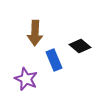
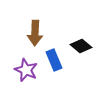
black diamond: moved 1 px right
purple star: moved 9 px up
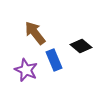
brown arrow: rotated 140 degrees clockwise
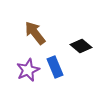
blue rectangle: moved 1 px right, 7 px down
purple star: moved 2 px right; rotated 25 degrees clockwise
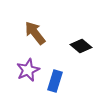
blue rectangle: moved 14 px down; rotated 40 degrees clockwise
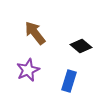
blue rectangle: moved 14 px right
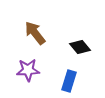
black diamond: moved 1 px left, 1 px down; rotated 10 degrees clockwise
purple star: rotated 20 degrees clockwise
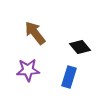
blue rectangle: moved 4 px up
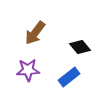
brown arrow: rotated 105 degrees counterclockwise
blue rectangle: rotated 35 degrees clockwise
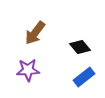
blue rectangle: moved 15 px right
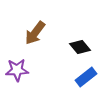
purple star: moved 11 px left
blue rectangle: moved 2 px right
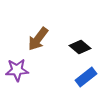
brown arrow: moved 3 px right, 6 px down
black diamond: rotated 10 degrees counterclockwise
